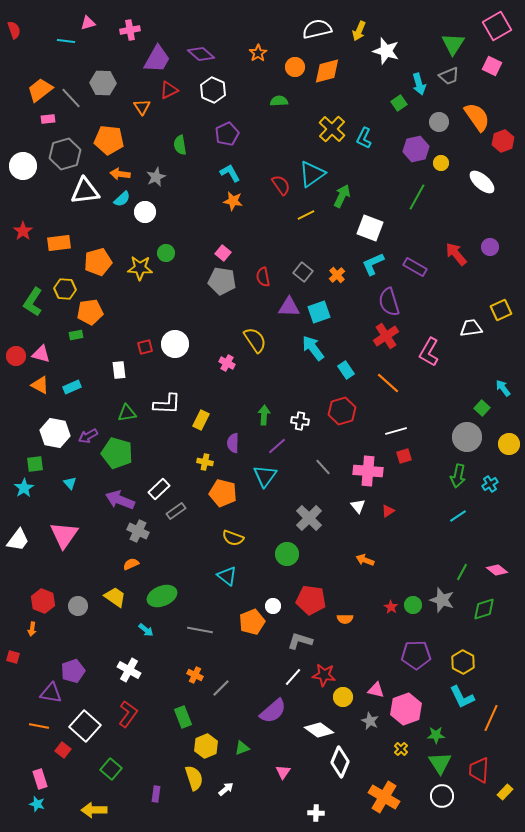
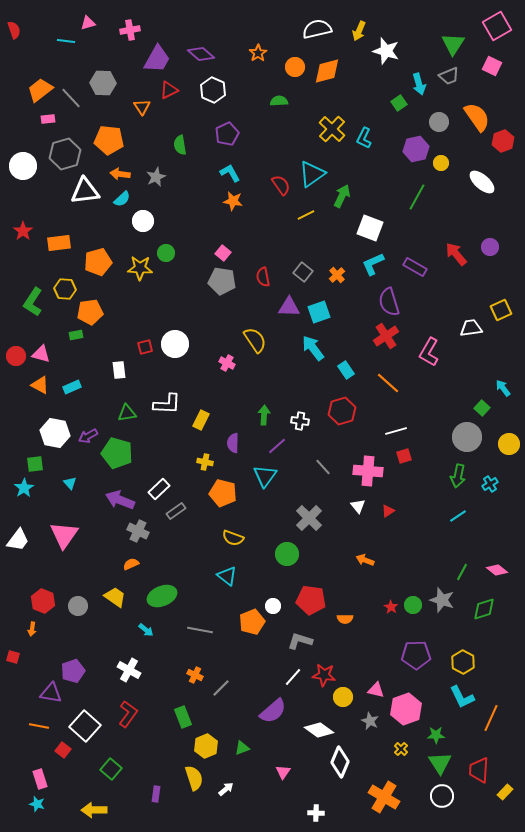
white circle at (145, 212): moved 2 px left, 9 px down
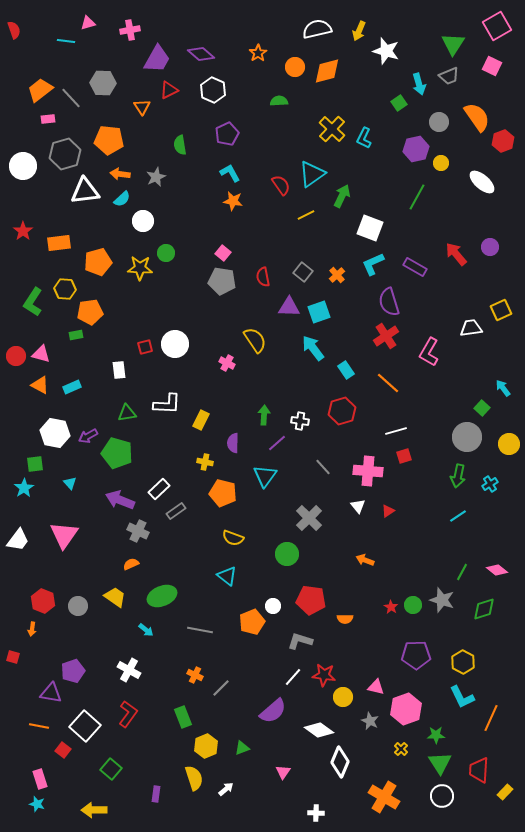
purple line at (277, 446): moved 3 px up
pink triangle at (376, 690): moved 3 px up
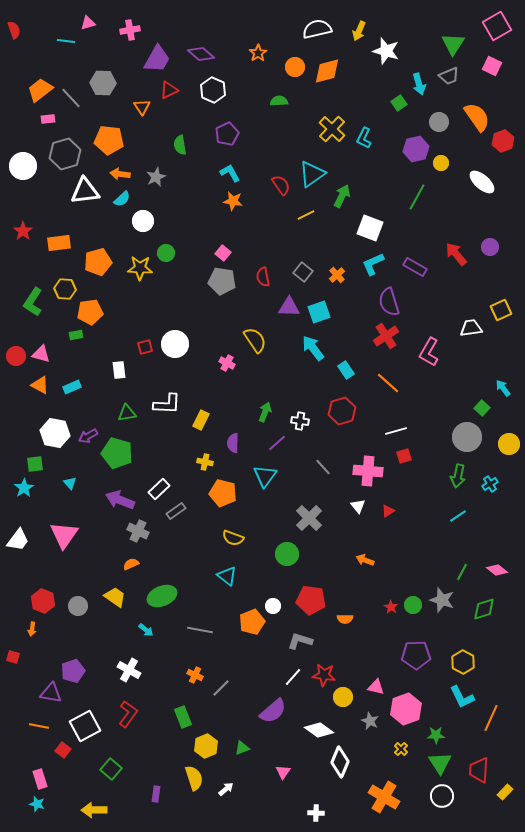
green arrow at (264, 415): moved 1 px right, 3 px up; rotated 18 degrees clockwise
white square at (85, 726): rotated 20 degrees clockwise
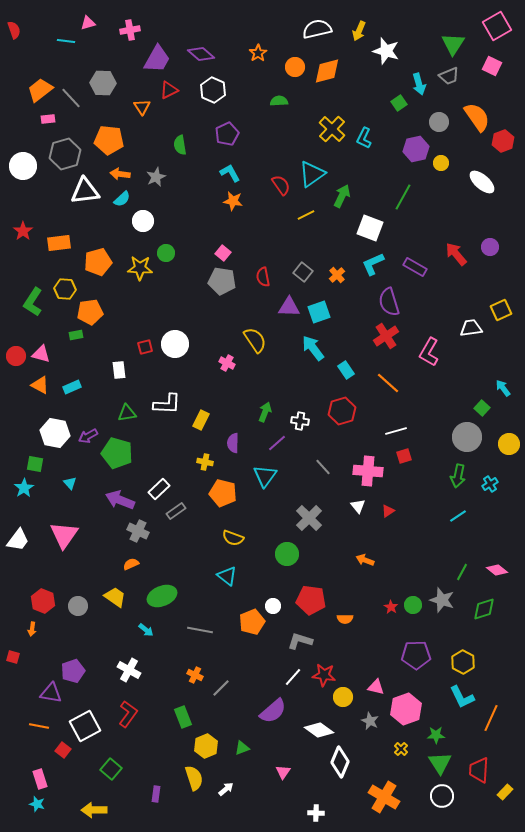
green line at (417, 197): moved 14 px left
green square at (35, 464): rotated 18 degrees clockwise
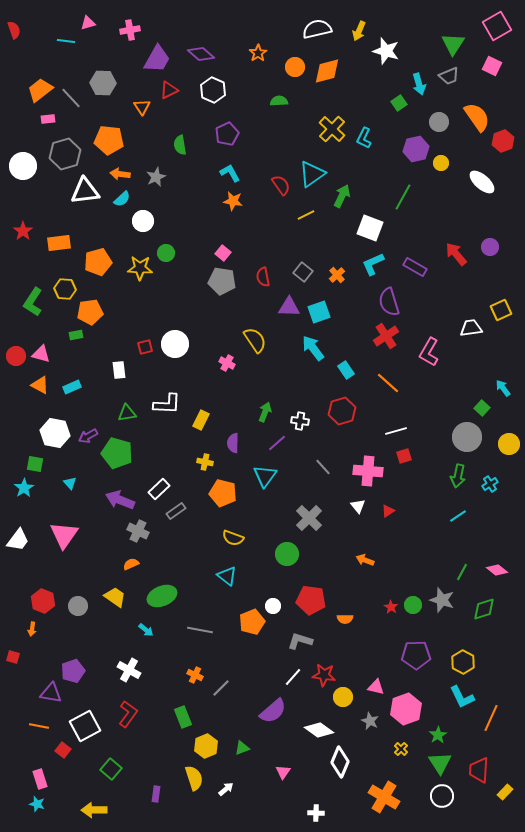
green star at (436, 735): moved 2 px right; rotated 30 degrees counterclockwise
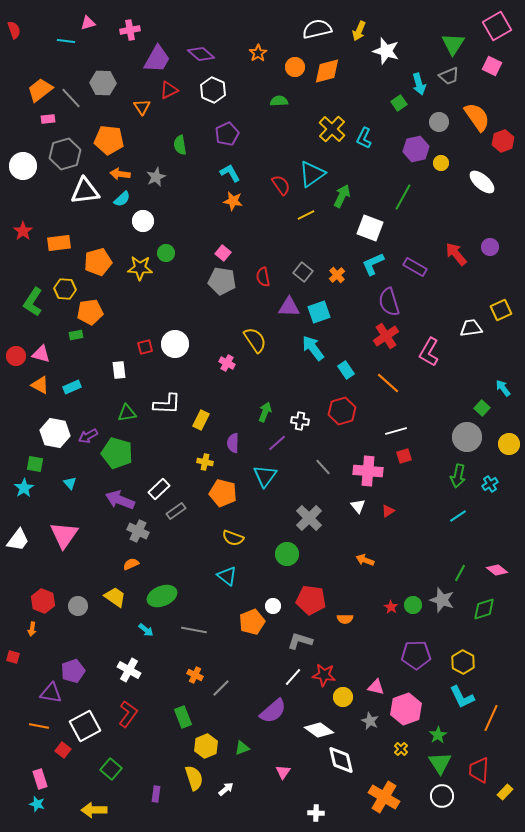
green line at (462, 572): moved 2 px left, 1 px down
gray line at (200, 630): moved 6 px left
white diamond at (340, 762): moved 1 px right, 2 px up; rotated 36 degrees counterclockwise
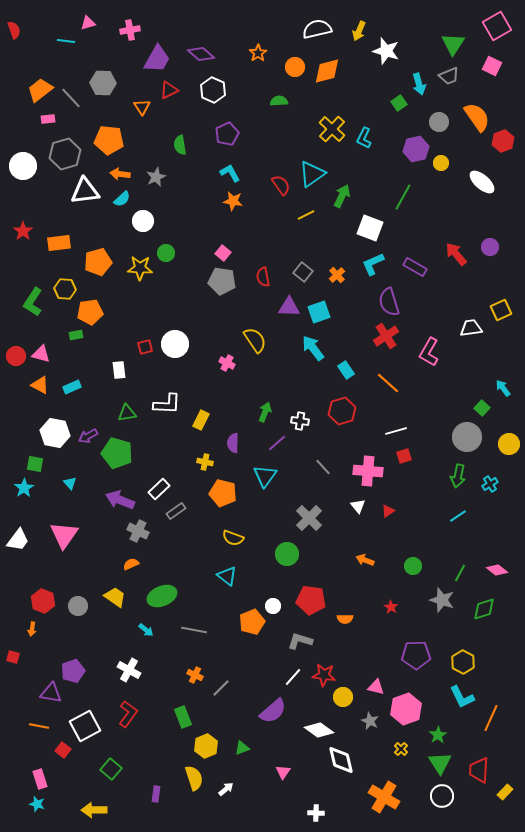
green circle at (413, 605): moved 39 px up
